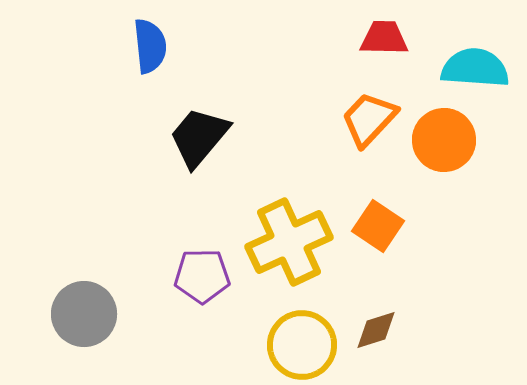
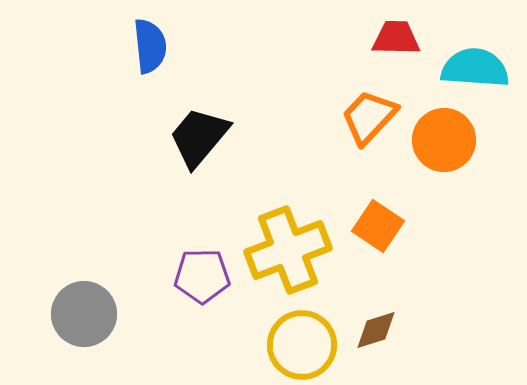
red trapezoid: moved 12 px right
orange trapezoid: moved 2 px up
yellow cross: moved 1 px left, 8 px down; rotated 4 degrees clockwise
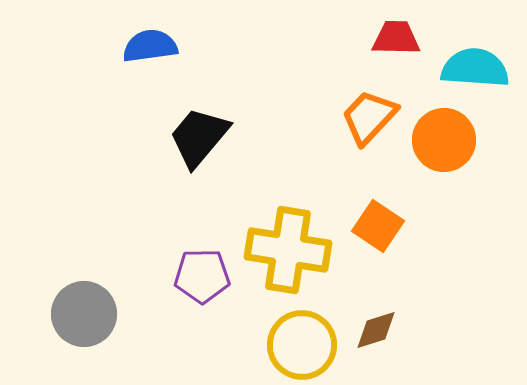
blue semicircle: rotated 92 degrees counterclockwise
yellow cross: rotated 30 degrees clockwise
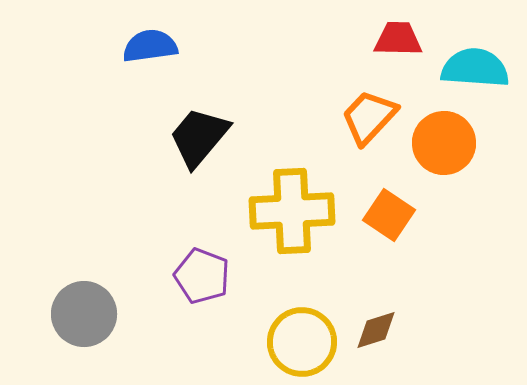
red trapezoid: moved 2 px right, 1 px down
orange circle: moved 3 px down
orange square: moved 11 px right, 11 px up
yellow cross: moved 4 px right, 39 px up; rotated 12 degrees counterclockwise
purple pentagon: rotated 22 degrees clockwise
yellow circle: moved 3 px up
